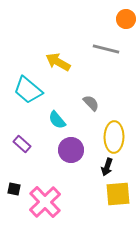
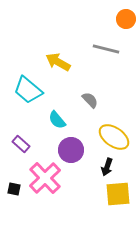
gray semicircle: moved 1 px left, 3 px up
yellow ellipse: rotated 56 degrees counterclockwise
purple rectangle: moved 1 px left
pink cross: moved 24 px up
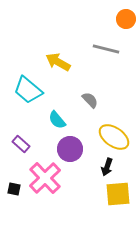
purple circle: moved 1 px left, 1 px up
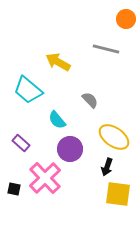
purple rectangle: moved 1 px up
yellow square: rotated 12 degrees clockwise
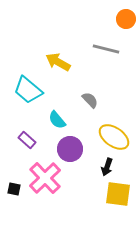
purple rectangle: moved 6 px right, 3 px up
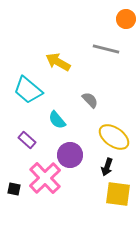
purple circle: moved 6 px down
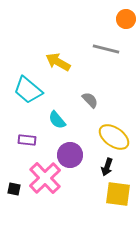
purple rectangle: rotated 36 degrees counterclockwise
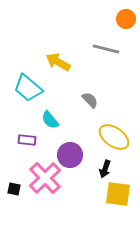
cyan trapezoid: moved 2 px up
cyan semicircle: moved 7 px left
black arrow: moved 2 px left, 2 px down
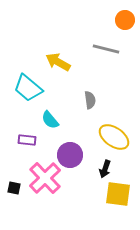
orange circle: moved 1 px left, 1 px down
gray semicircle: rotated 36 degrees clockwise
black square: moved 1 px up
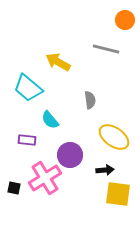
black arrow: moved 1 px down; rotated 114 degrees counterclockwise
pink cross: rotated 12 degrees clockwise
